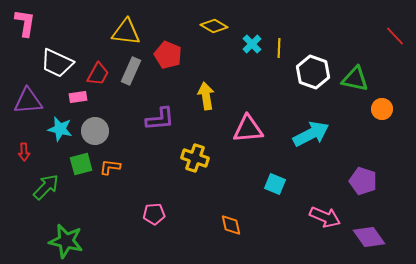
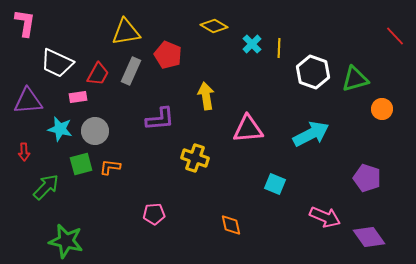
yellow triangle: rotated 16 degrees counterclockwise
green triangle: rotated 28 degrees counterclockwise
purple pentagon: moved 4 px right, 3 px up
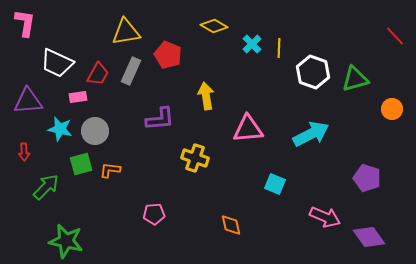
orange circle: moved 10 px right
orange L-shape: moved 3 px down
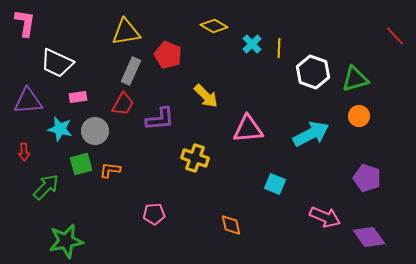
red trapezoid: moved 25 px right, 30 px down
yellow arrow: rotated 144 degrees clockwise
orange circle: moved 33 px left, 7 px down
green star: rotated 24 degrees counterclockwise
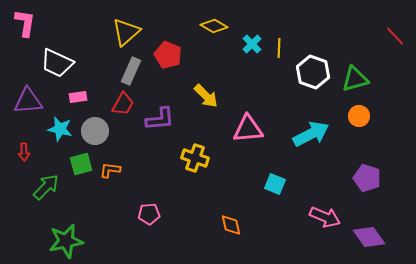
yellow triangle: rotated 32 degrees counterclockwise
pink pentagon: moved 5 px left
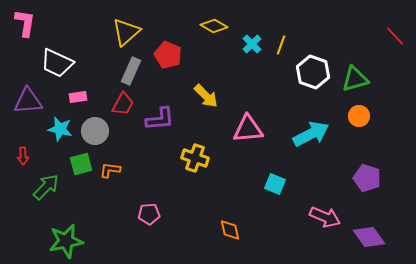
yellow line: moved 2 px right, 3 px up; rotated 18 degrees clockwise
red arrow: moved 1 px left, 4 px down
orange diamond: moved 1 px left, 5 px down
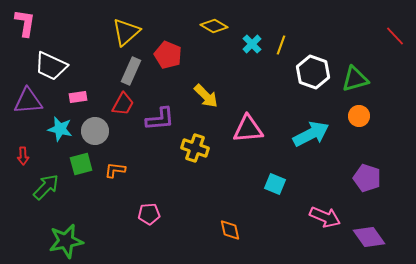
white trapezoid: moved 6 px left, 3 px down
yellow cross: moved 10 px up
orange L-shape: moved 5 px right
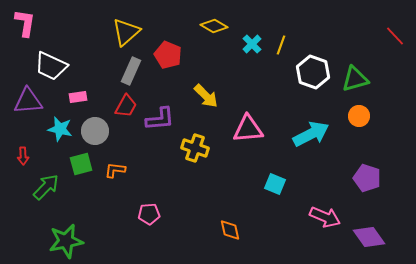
red trapezoid: moved 3 px right, 2 px down
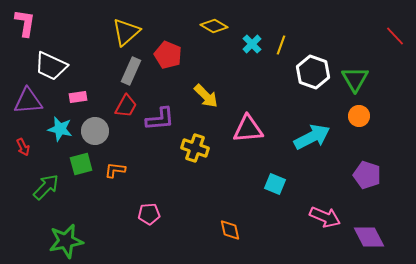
green triangle: rotated 44 degrees counterclockwise
cyan arrow: moved 1 px right, 3 px down
red arrow: moved 9 px up; rotated 24 degrees counterclockwise
purple pentagon: moved 3 px up
purple diamond: rotated 8 degrees clockwise
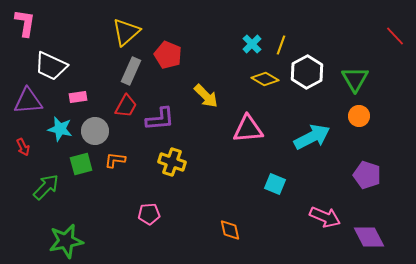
yellow diamond: moved 51 px right, 53 px down
white hexagon: moved 6 px left; rotated 12 degrees clockwise
yellow cross: moved 23 px left, 14 px down
orange L-shape: moved 10 px up
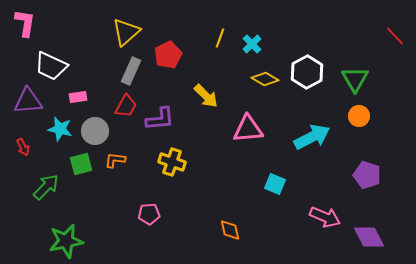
yellow line: moved 61 px left, 7 px up
red pentagon: rotated 24 degrees clockwise
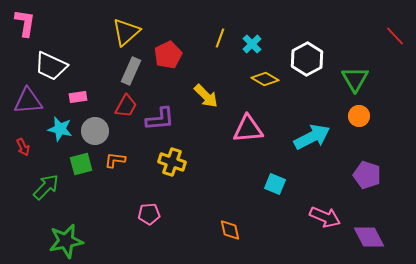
white hexagon: moved 13 px up
